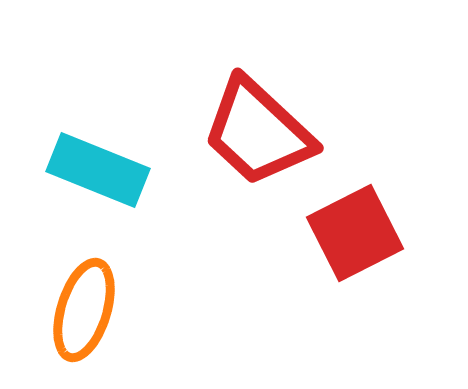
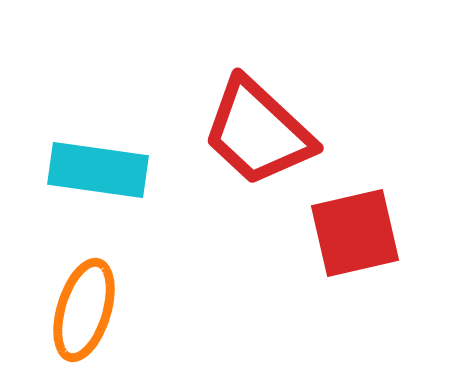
cyan rectangle: rotated 14 degrees counterclockwise
red square: rotated 14 degrees clockwise
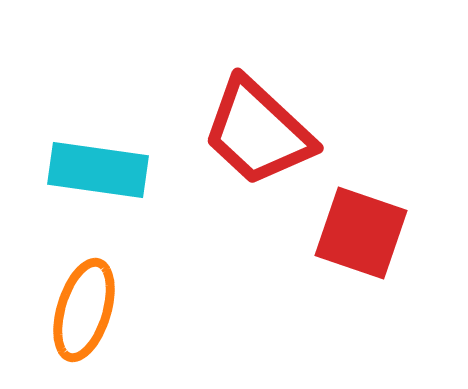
red square: moved 6 px right; rotated 32 degrees clockwise
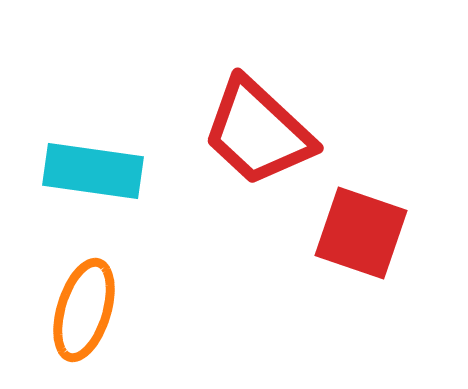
cyan rectangle: moved 5 px left, 1 px down
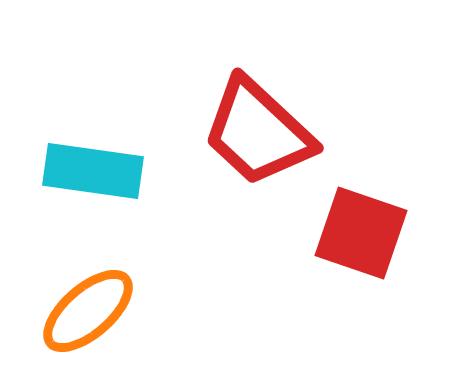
orange ellipse: moved 4 px right, 1 px down; rotated 32 degrees clockwise
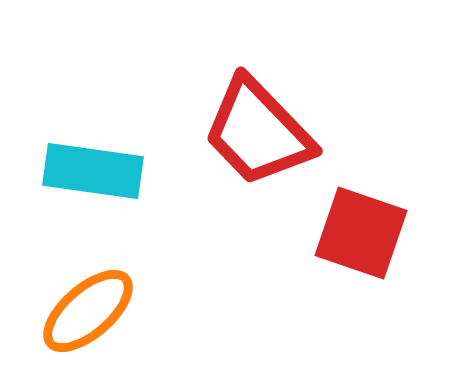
red trapezoid: rotated 3 degrees clockwise
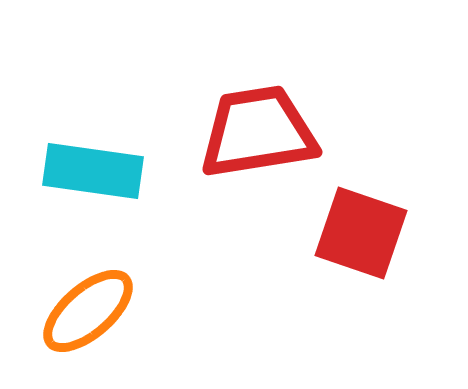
red trapezoid: rotated 125 degrees clockwise
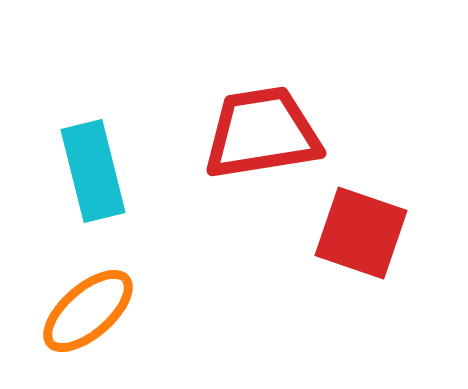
red trapezoid: moved 4 px right, 1 px down
cyan rectangle: rotated 68 degrees clockwise
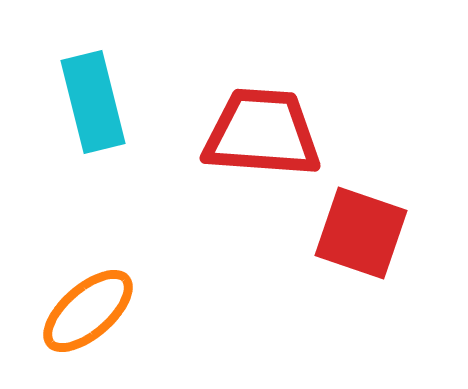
red trapezoid: rotated 13 degrees clockwise
cyan rectangle: moved 69 px up
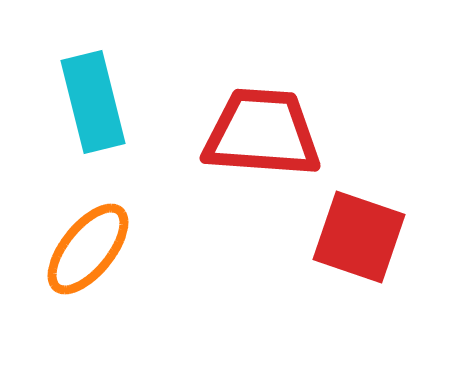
red square: moved 2 px left, 4 px down
orange ellipse: moved 62 px up; rotated 10 degrees counterclockwise
